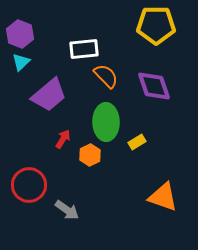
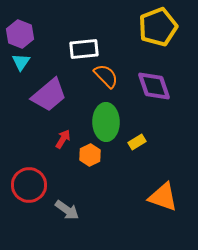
yellow pentagon: moved 2 px right, 2 px down; rotated 21 degrees counterclockwise
cyan triangle: rotated 12 degrees counterclockwise
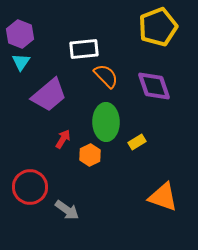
red circle: moved 1 px right, 2 px down
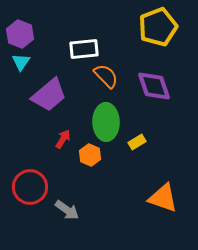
orange hexagon: rotated 10 degrees counterclockwise
orange triangle: moved 1 px down
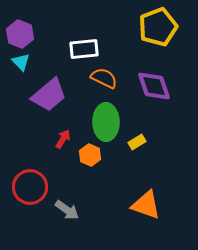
cyan triangle: rotated 18 degrees counterclockwise
orange semicircle: moved 2 px left, 2 px down; rotated 20 degrees counterclockwise
orange triangle: moved 17 px left, 7 px down
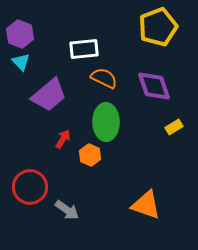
yellow rectangle: moved 37 px right, 15 px up
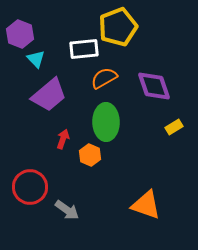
yellow pentagon: moved 40 px left
cyan triangle: moved 15 px right, 3 px up
orange semicircle: rotated 56 degrees counterclockwise
red arrow: rotated 12 degrees counterclockwise
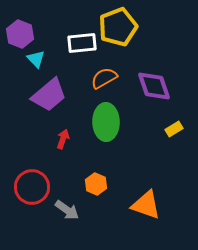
white rectangle: moved 2 px left, 6 px up
yellow rectangle: moved 2 px down
orange hexagon: moved 6 px right, 29 px down
red circle: moved 2 px right
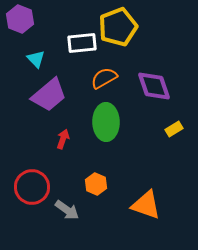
purple hexagon: moved 15 px up
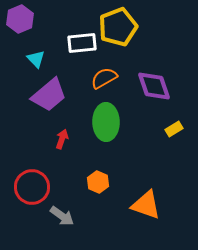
purple hexagon: rotated 16 degrees clockwise
red arrow: moved 1 px left
orange hexagon: moved 2 px right, 2 px up
gray arrow: moved 5 px left, 6 px down
